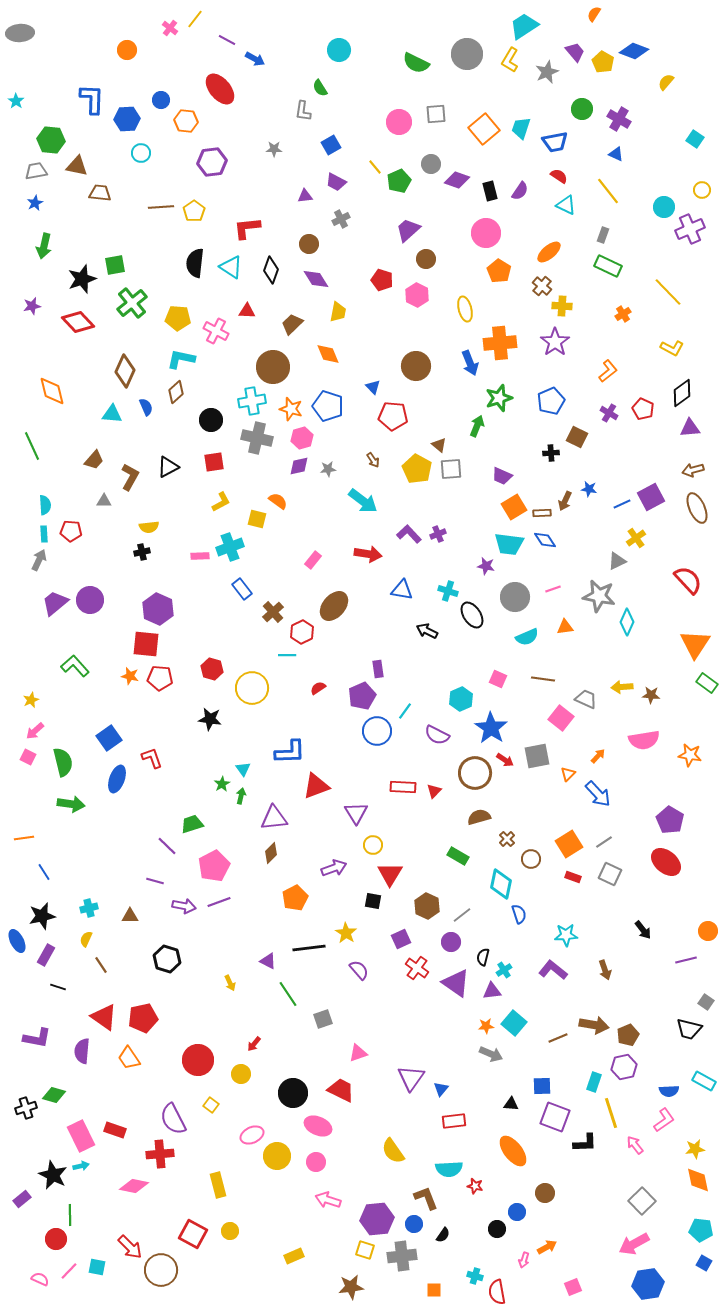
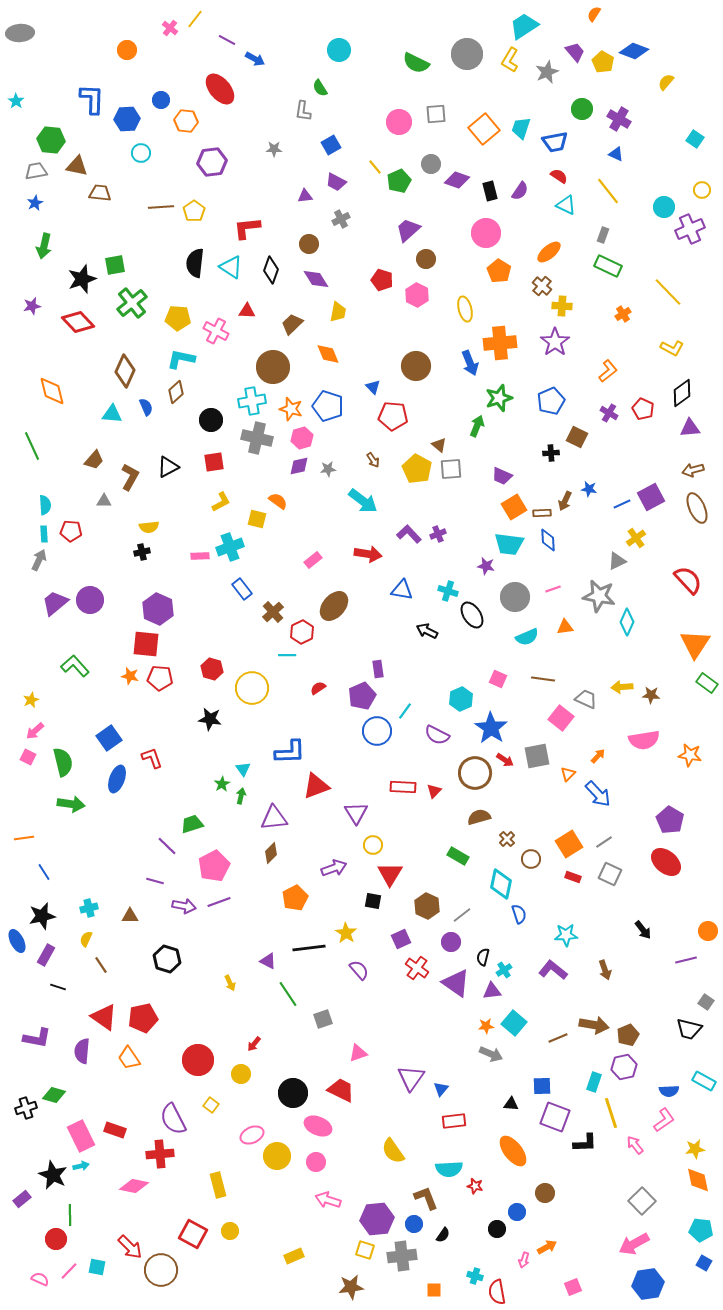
blue diamond at (545, 540): moved 3 px right; rotated 30 degrees clockwise
pink rectangle at (313, 560): rotated 12 degrees clockwise
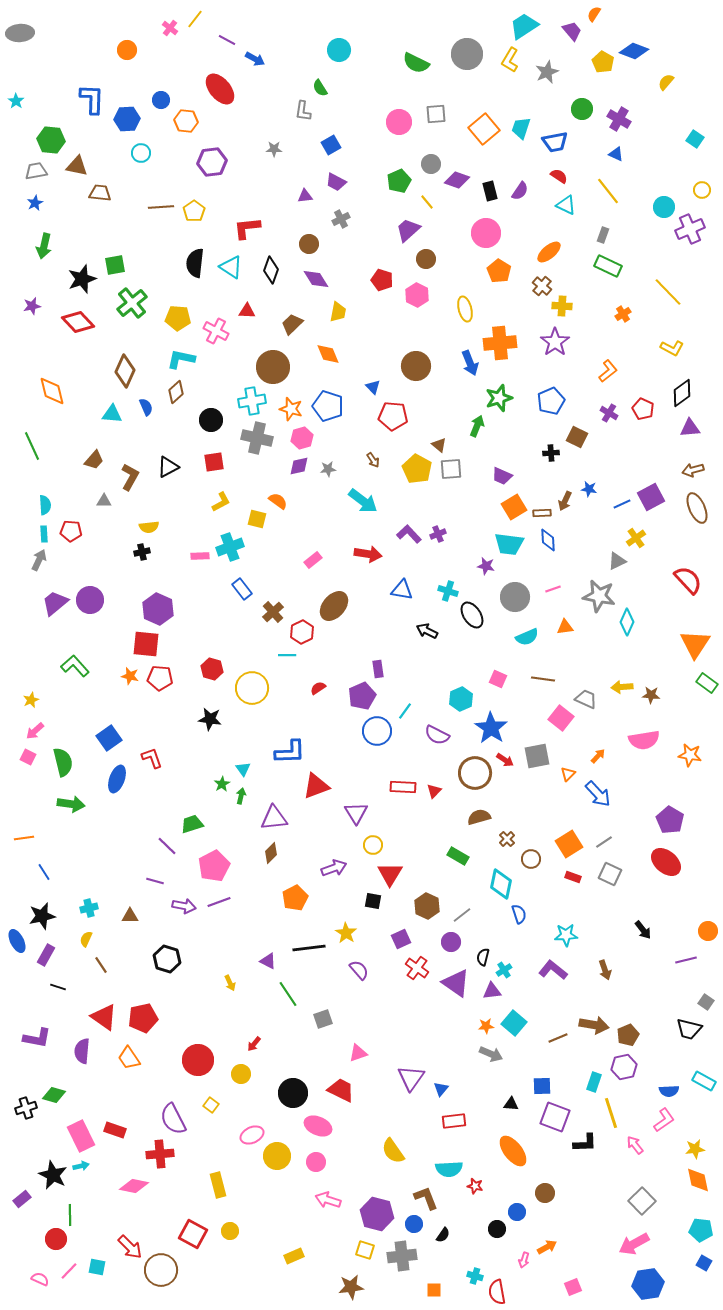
purple trapezoid at (575, 52): moved 3 px left, 21 px up
yellow line at (375, 167): moved 52 px right, 35 px down
purple hexagon at (377, 1219): moved 5 px up; rotated 20 degrees clockwise
